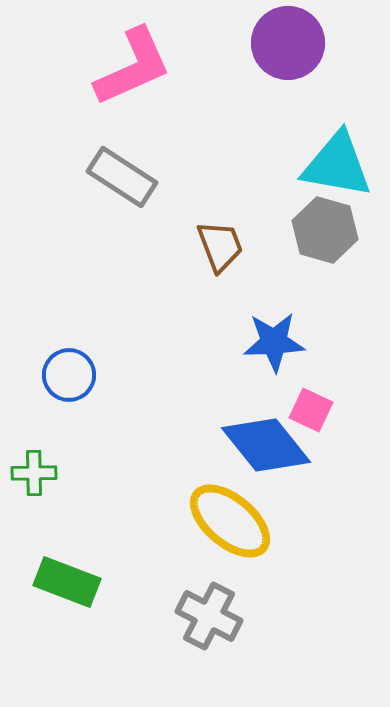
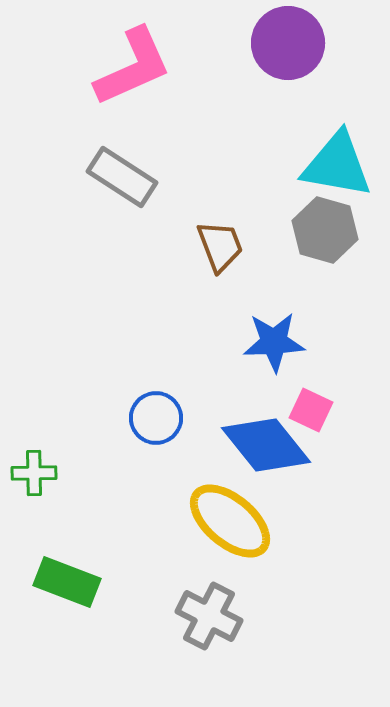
blue circle: moved 87 px right, 43 px down
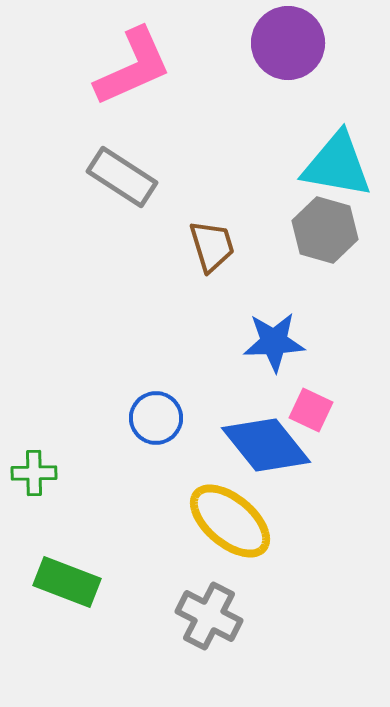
brown trapezoid: moved 8 px left; rotated 4 degrees clockwise
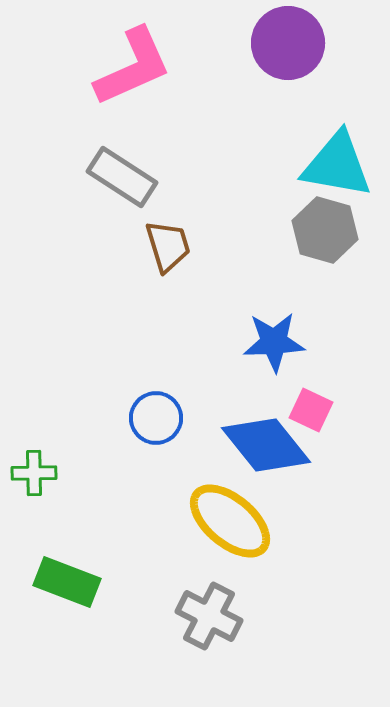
brown trapezoid: moved 44 px left
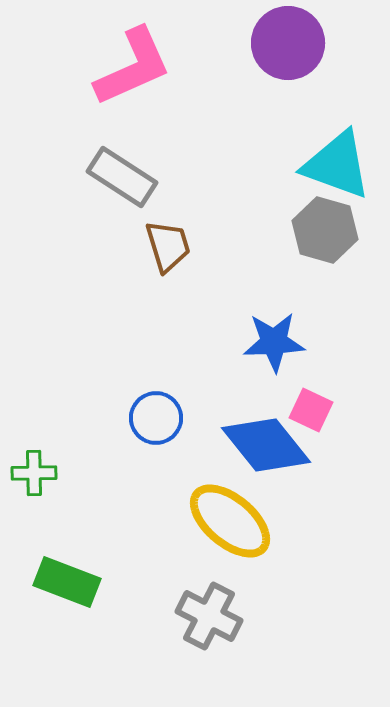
cyan triangle: rotated 10 degrees clockwise
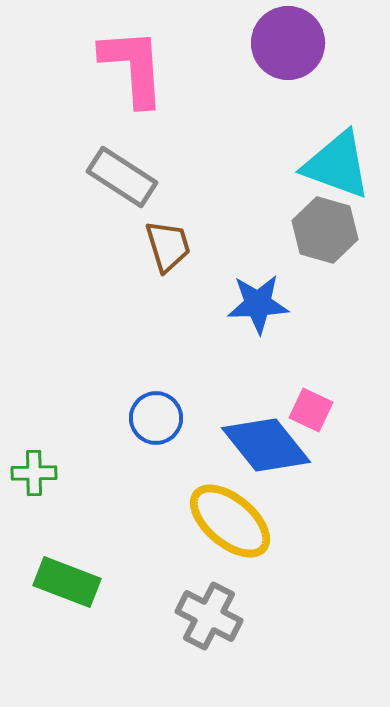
pink L-shape: rotated 70 degrees counterclockwise
blue star: moved 16 px left, 38 px up
